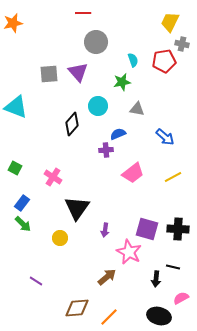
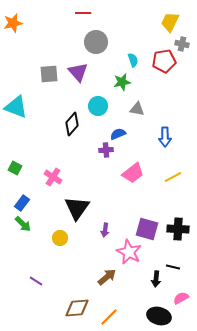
blue arrow: rotated 48 degrees clockwise
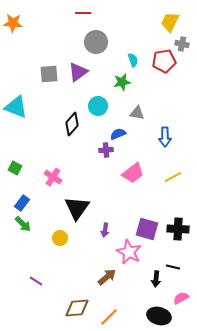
orange star: rotated 18 degrees clockwise
purple triangle: rotated 35 degrees clockwise
gray triangle: moved 4 px down
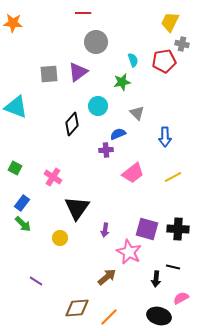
gray triangle: rotated 35 degrees clockwise
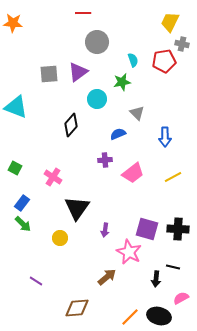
gray circle: moved 1 px right
cyan circle: moved 1 px left, 7 px up
black diamond: moved 1 px left, 1 px down
purple cross: moved 1 px left, 10 px down
orange line: moved 21 px right
